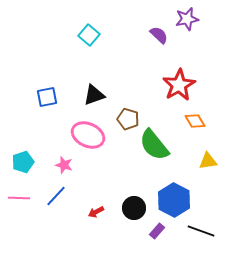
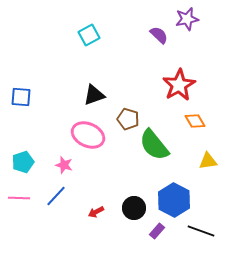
cyan square: rotated 20 degrees clockwise
blue square: moved 26 px left; rotated 15 degrees clockwise
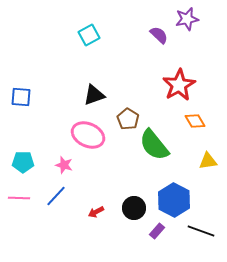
brown pentagon: rotated 15 degrees clockwise
cyan pentagon: rotated 20 degrees clockwise
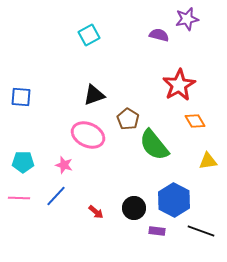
purple semicircle: rotated 30 degrees counterclockwise
red arrow: rotated 112 degrees counterclockwise
purple rectangle: rotated 56 degrees clockwise
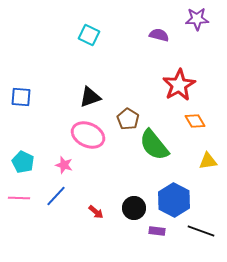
purple star: moved 10 px right; rotated 10 degrees clockwise
cyan square: rotated 35 degrees counterclockwise
black triangle: moved 4 px left, 2 px down
cyan pentagon: rotated 25 degrees clockwise
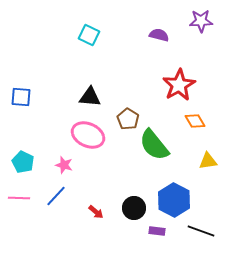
purple star: moved 4 px right, 2 px down
black triangle: rotated 25 degrees clockwise
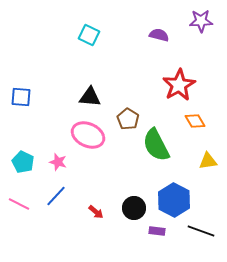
green semicircle: moved 2 px right; rotated 12 degrees clockwise
pink star: moved 6 px left, 3 px up
pink line: moved 6 px down; rotated 25 degrees clockwise
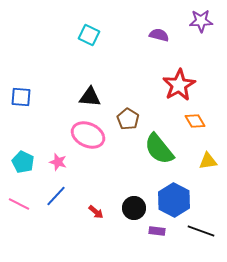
green semicircle: moved 3 px right, 4 px down; rotated 12 degrees counterclockwise
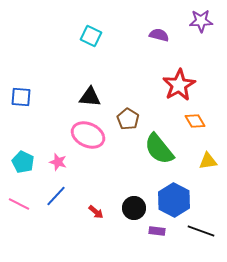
cyan square: moved 2 px right, 1 px down
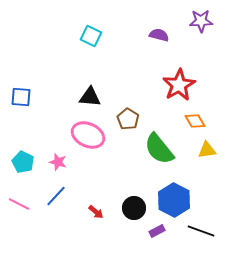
yellow triangle: moved 1 px left, 11 px up
purple rectangle: rotated 35 degrees counterclockwise
